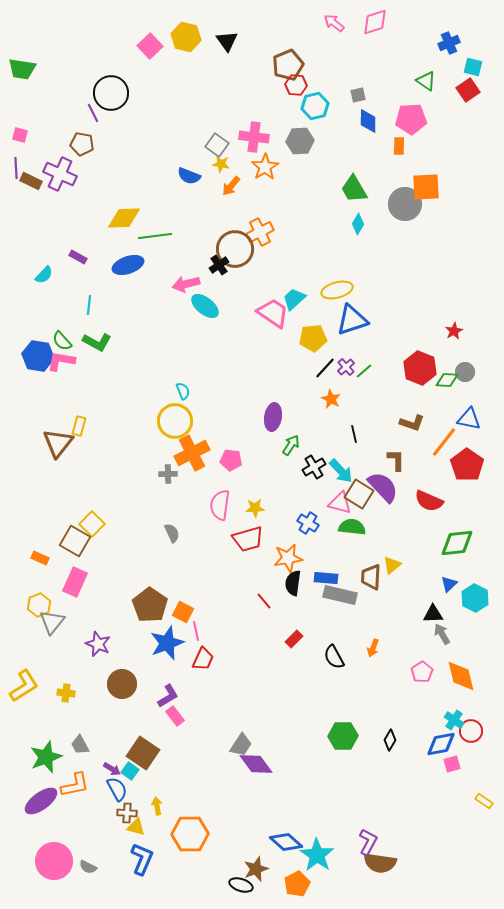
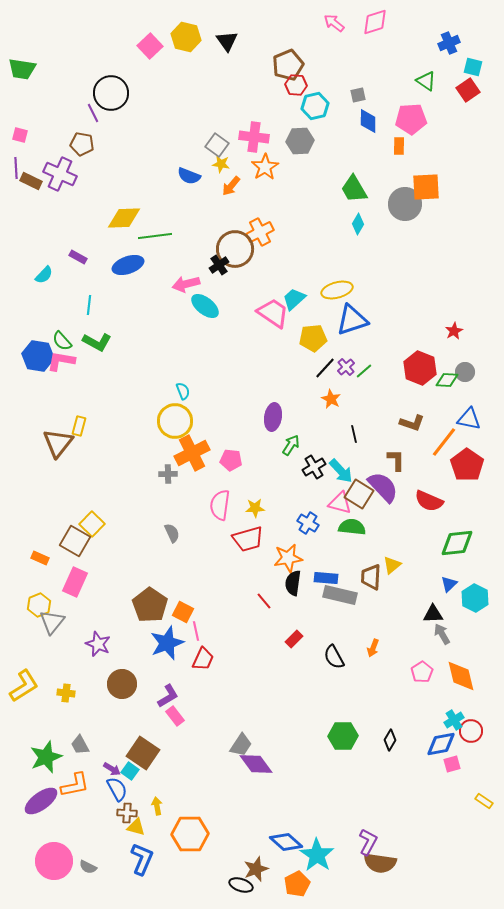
cyan cross at (454, 720): rotated 24 degrees clockwise
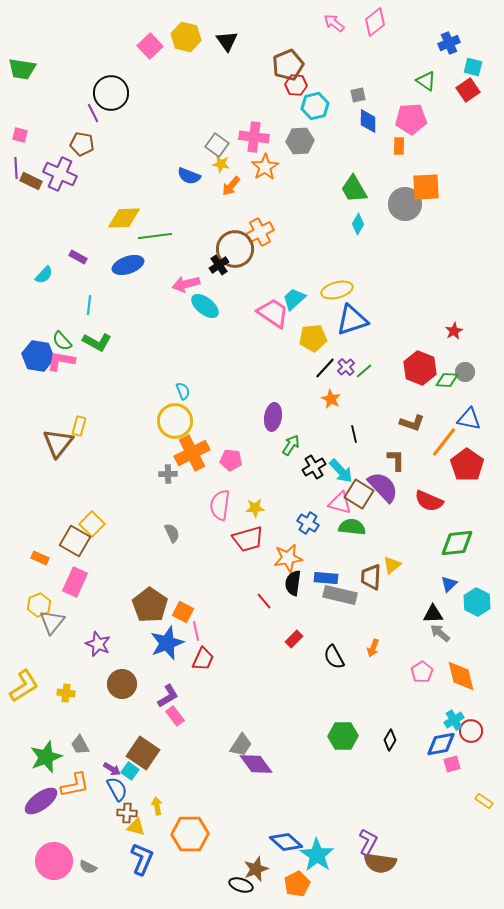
pink diamond at (375, 22): rotated 20 degrees counterclockwise
cyan hexagon at (475, 598): moved 2 px right, 4 px down
gray arrow at (442, 634): moved 2 px left, 1 px up; rotated 20 degrees counterclockwise
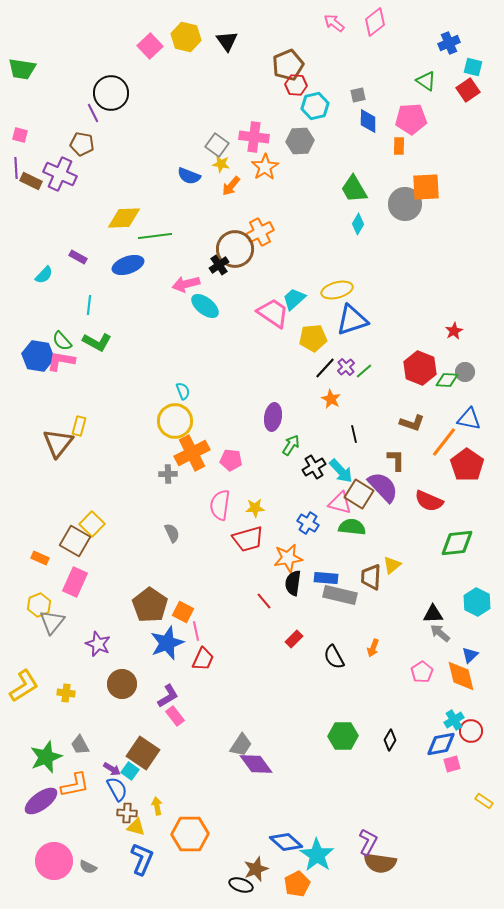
blue triangle at (449, 584): moved 21 px right, 71 px down
